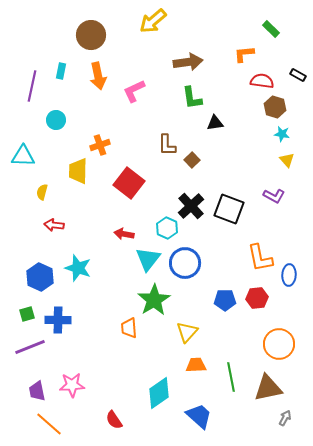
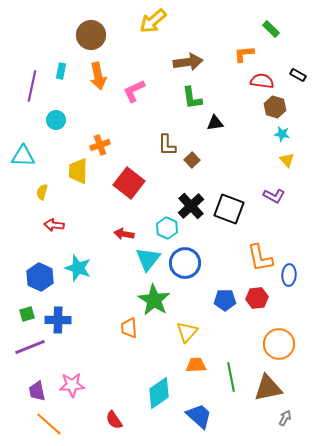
green star at (154, 300): rotated 8 degrees counterclockwise
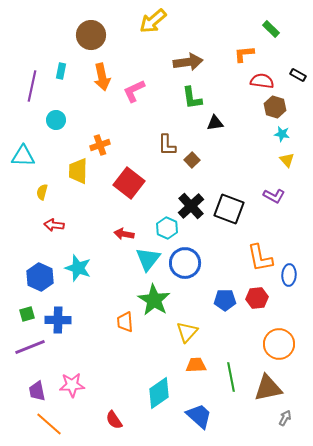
orange arrow at (98, 76): moved 4 px right, 1 px down
orange trapezoid at (129, 328): moved 4 px left, 6 px up
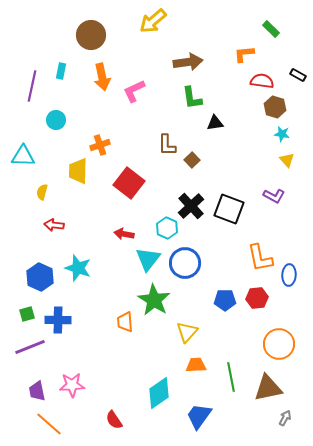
blue trapezoid at (199, 416): rotated 96 degrees counterclockwise
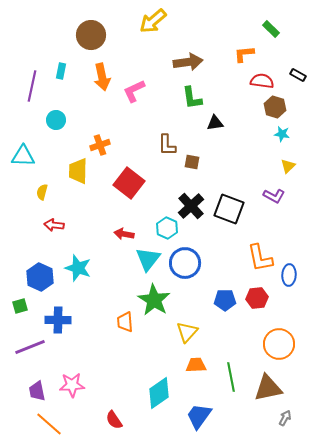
brown square at (192, 160): moved 2 px down; rotated 35 degrees counterclockwise
yellow triangle at (287, 160): moved 1 px right, 6 px down; rotated 28 degrees clockwise
green square at (27, 314): moved 7 px left, 8 px up
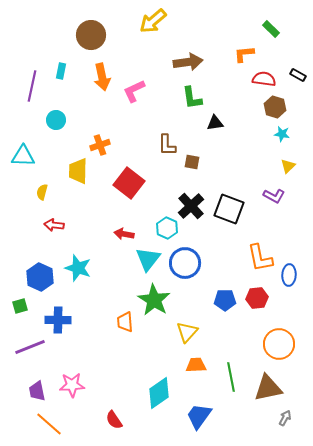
red semicircle at (262, 81): moved 2 px right, 2 px up
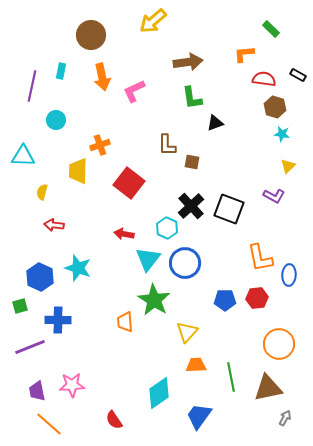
black triangle at (215, 123): rotated 12 degrees counterclockwise
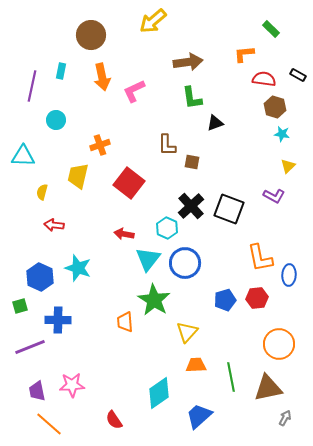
yellow trapezoid at (78, 171): moved 5 px down; rotated 12 degrees clockwise
blue pentagon at (225, 300): rotated 15 degrees counterclockwise
blue trapezoid at (199, 416): rotated 12 degrees clockwise
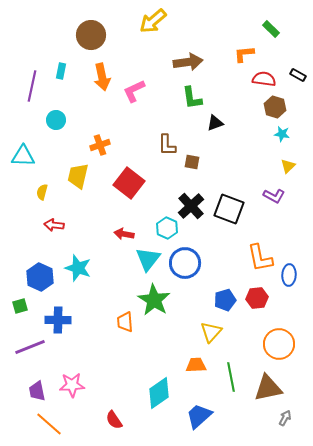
yellow triangle at (187, 332): moved 24 px right
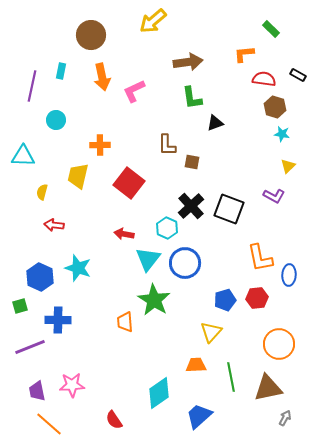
orange cross at (100, 145): rotated 18 degrees clockwise
